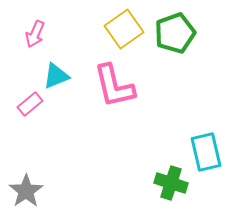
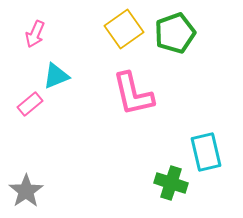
pink L-shape: moved 19 px right, 8 px down
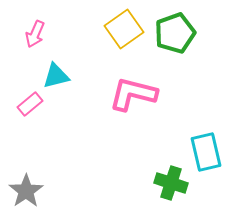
cyan triangle: rotated 8 degrees clockwise
pink L-shape: rotated 117 degrees clockwise
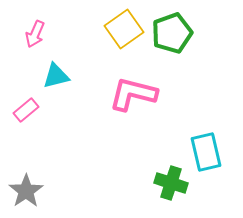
green pentagon: moved 3 px left
pink rectangle: moved 4 px left, 6 px down
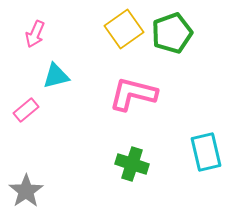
green cross: moved 39 px left, 19 px up
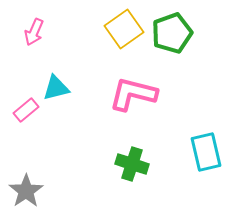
pink arrow: moved 1 px left, 2 px up
cyan triangle: moved 12 px down
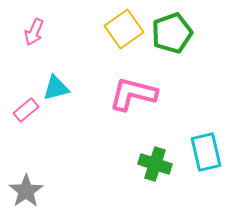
green cross: moved 23 px right
